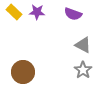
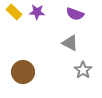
purple semicircle: moved 2 px right
gray triangle: moved 13 px left, 2 px up
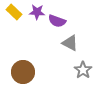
purple semicircle: moved 18 px left, 7 px down
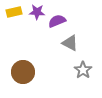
yellow rectangle: rotated 56 degrees counterclockwise
purple semicircle: rotated 138 degrees clockwise
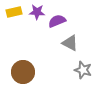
gray star: rotated 18 degrees counterclockwise
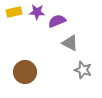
brown circle: moved 2 px right
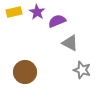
purple star: rotated 28 degrees clockwise
gray star: moved 1 px left
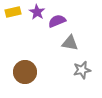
yellow rectangle: moved 1 px left
gray triangle: rotated 18 degrees counterclockwise
gray star: rotated 30 degrees counterclockwise
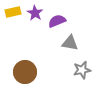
purple star: moved 2 px left, 1 px down
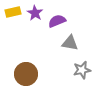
brown circle: moved 1 px right, 2 px down
